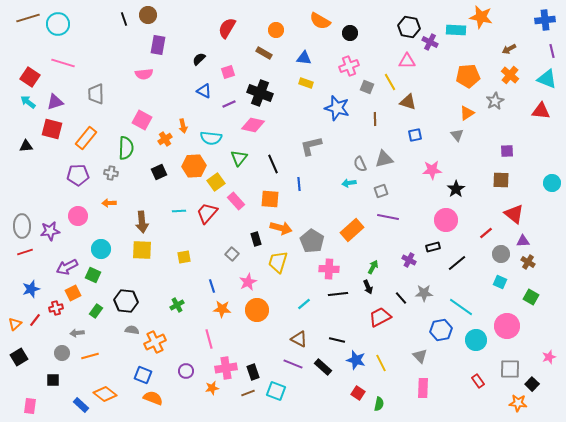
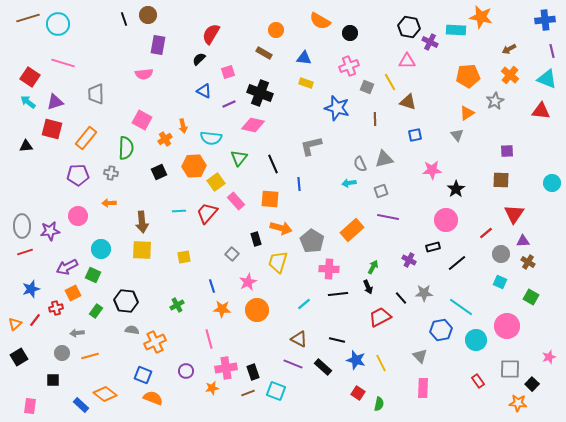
red semicircle at (227, 28): moved 16 px left, 6 px down
red triangle at (514, 214): rotated 25 degrees clockwise
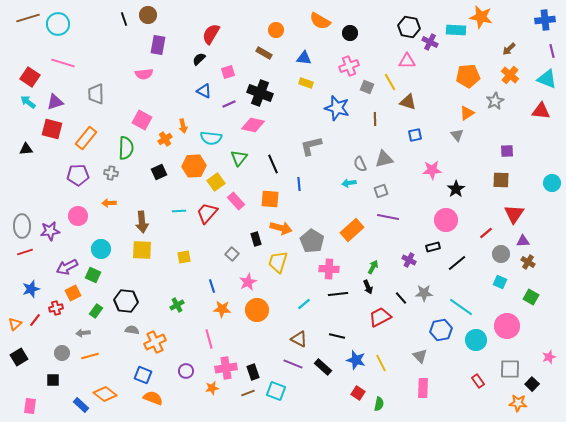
brown arrow at (509, 49): rotated 16 degrees counterclockwise
black triangle at (26, 146): moved 3 px down
gray arrow at (77, 333): moved 6 px right
black line at (337, 340): moved 4 px up
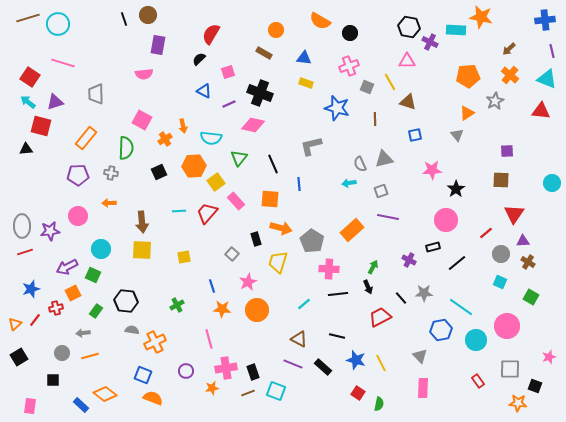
red square at (52, 129): moved 11 px left, 3 px up
black square at (532, 384): moved 3 px right, 2 px down; rotated 24 degrees counterclockwise
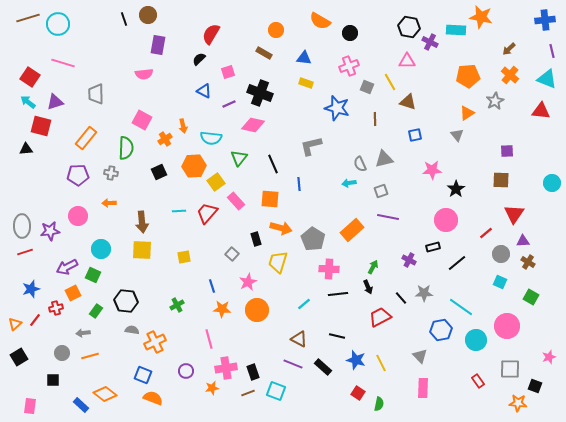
gray pentagon at (312, 241): moved 1 px right, 2 px up
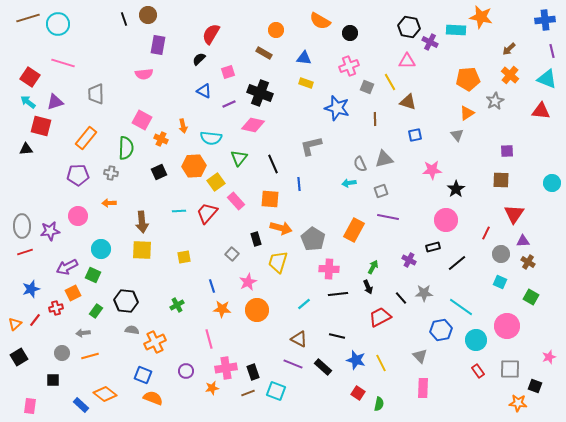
orange pentagon at (468, 76): moved 3 px down
orange cross at (165, 139): moved 4 px left; rotated 32 degrees counterclockwise
orange rectangle at (352, 230): moved 2 px right; rotated 20 degrees counterclockwise
red line at (486, 233): rotated 24 degrees counterclockwise
red rectangle at (478, 381): moved 10 px up
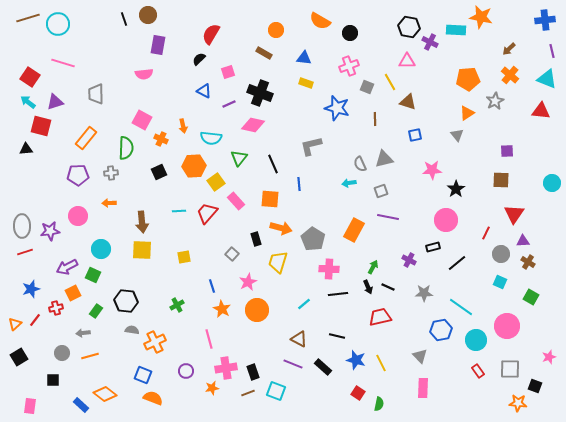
gray cross at (111, 173): rotated 16 degrees counterclockwise
black line at (401, 298): moved 13 px left, 11 px up; rotated 24 degrees counterclockwise
orange star at (222, 309): rotated 24 degrees clockwise
red trapezoid at (380, 317): rotated 15 degrees clockwise
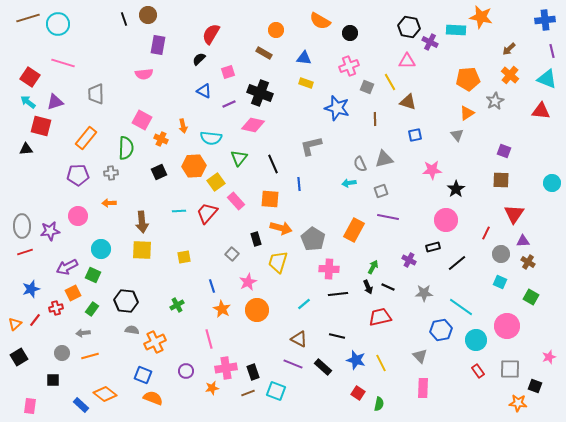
purple square at (507, 151): moved 3 px left; rotated 24 degrees clockwise
green rectangle at (96, 311): moved 4 px left, 2 px up
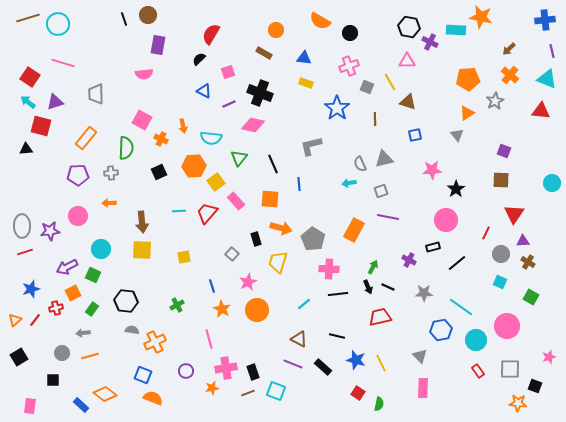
blue star at (337, 108): rotated 20 degrees clockwise
orange triangle at (15, 324): moved 4 px up
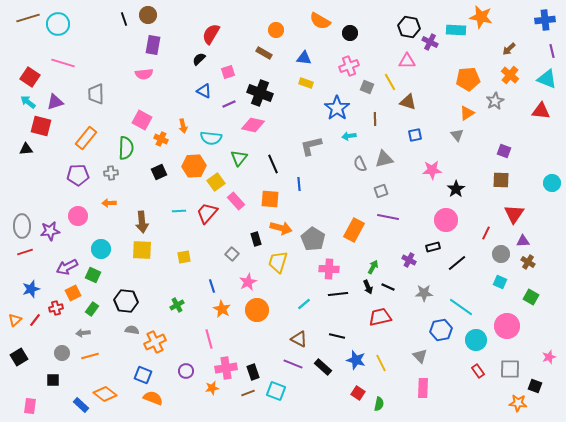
purple rectangle at (158, 45): moved 5 px left
cyan arrow at (349, 183): moved 47 px up
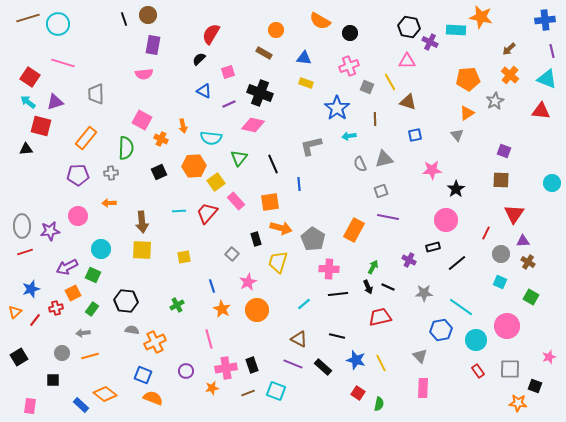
orange square at (270, 199): moved 3 px down; rotated 12 degrees counterclockwise
orange triangle at (15, 320): moved 8 px up
black rectangle at (253, 372): moved 1 px left, 7 px up
